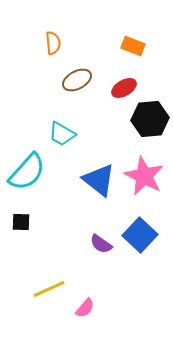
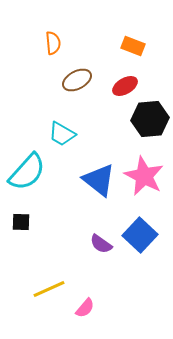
red ellipse: moved 1 px right, 2 px up
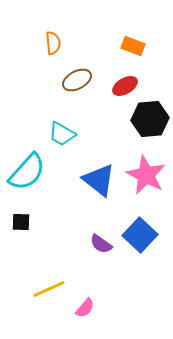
pink star: moved 2 px right, 1 px up
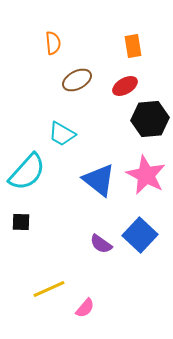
orange rectangle: rotated 60 degrees clockwise
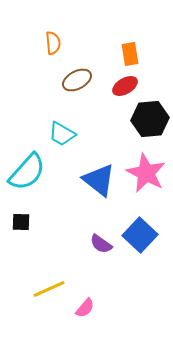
orange rectangle: moved 3 px left, 8 px down
pink star: moved 2 px up
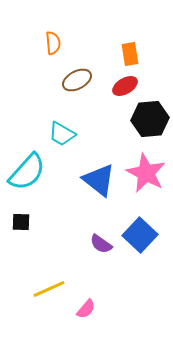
pink semicircle: moved 1 px right, 1 px down
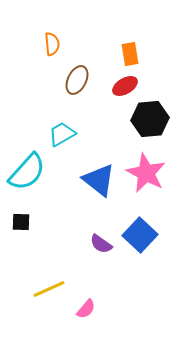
orange semicircle: moved 1 px left, 1 px down
brown ellipse: rotated 36 degrees counterclockwise
cyan trapezoid: rotated 120 degrees clockwise
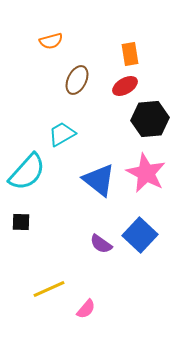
orange semicircle: moved 1 px left, 3 px up; rotated 80 degrees clockwise
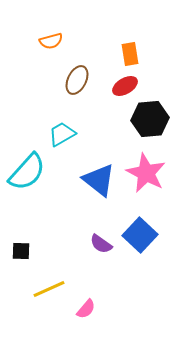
black square: moved 29 px down
